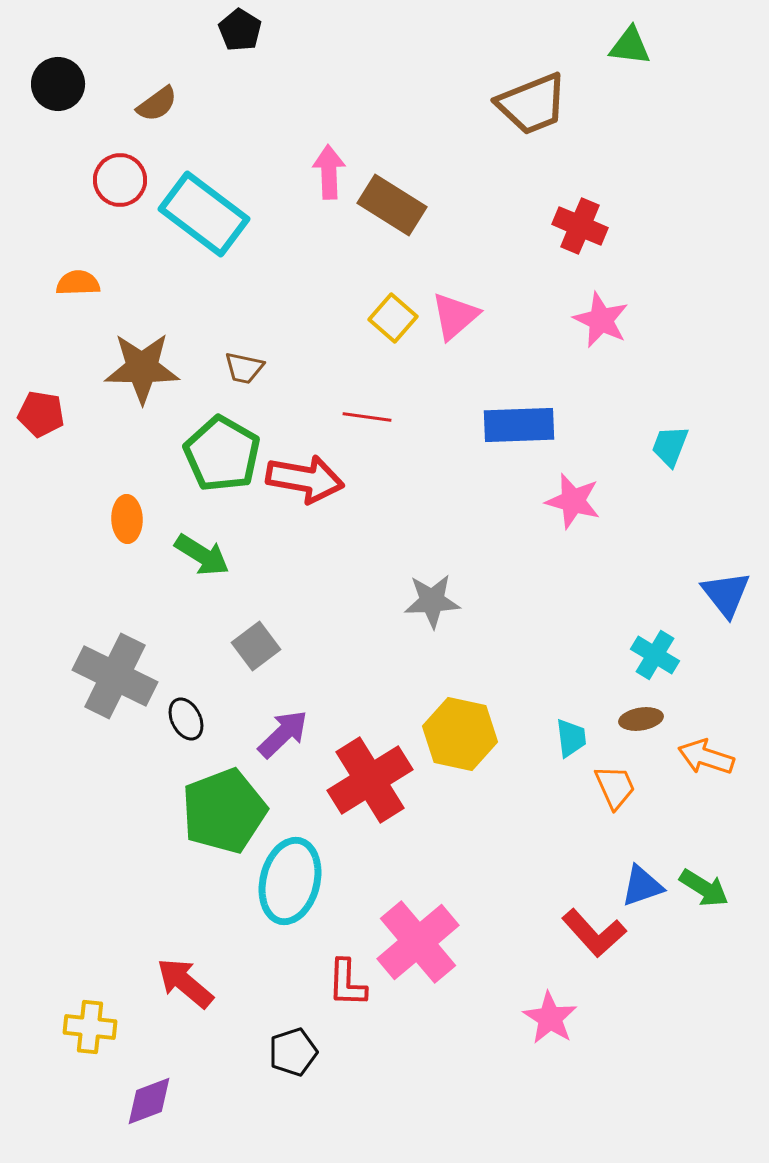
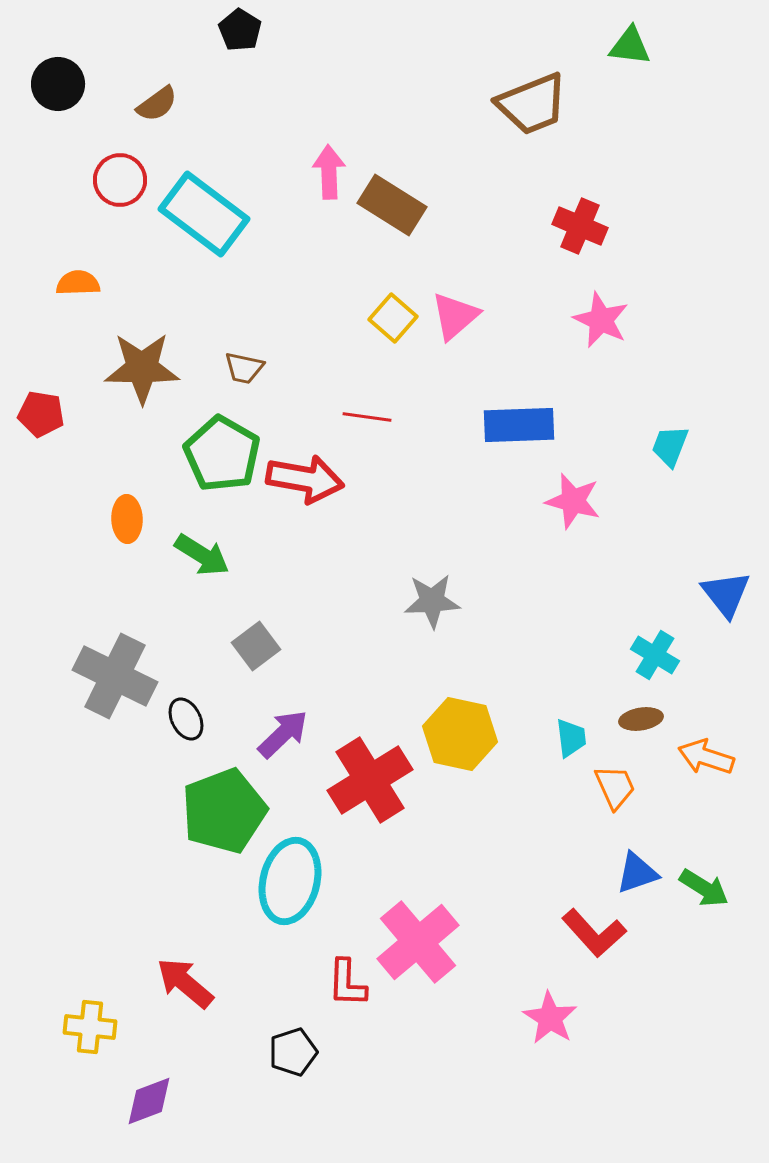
blue triangle at (642, 886): moved 5 px left, 13 px up
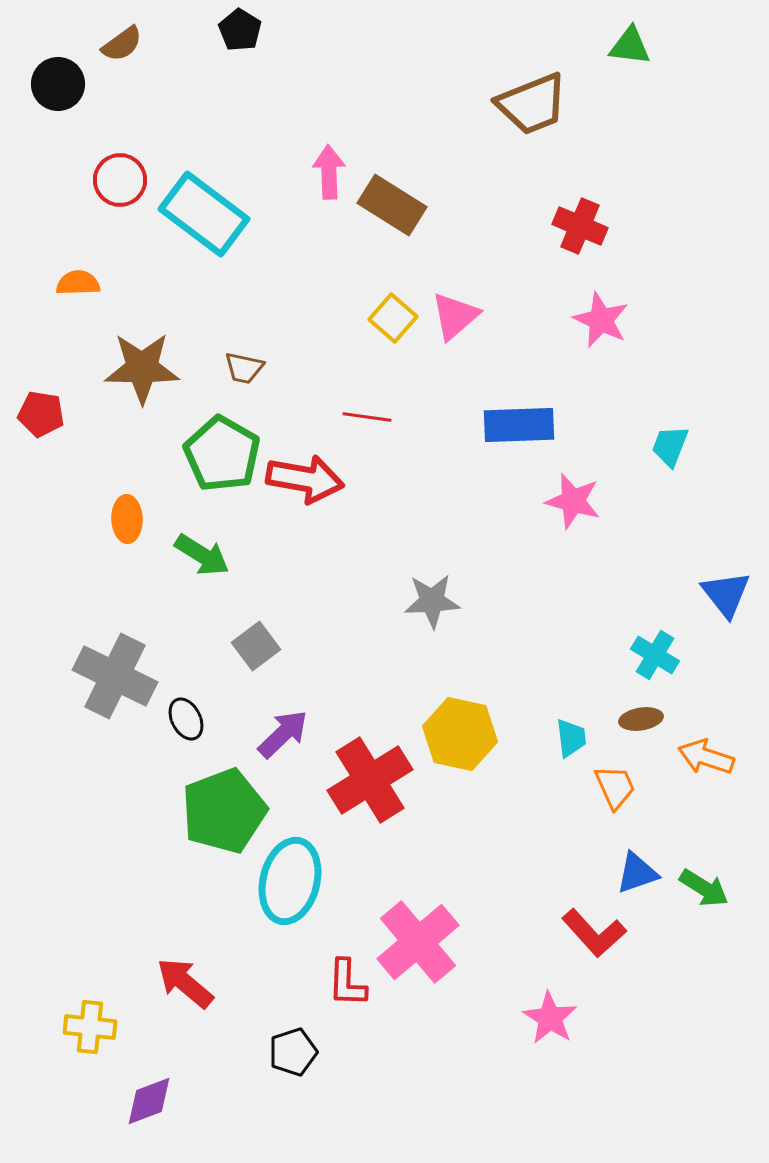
brown semicircle at (157, 104): moved 35 px left, 60 px up
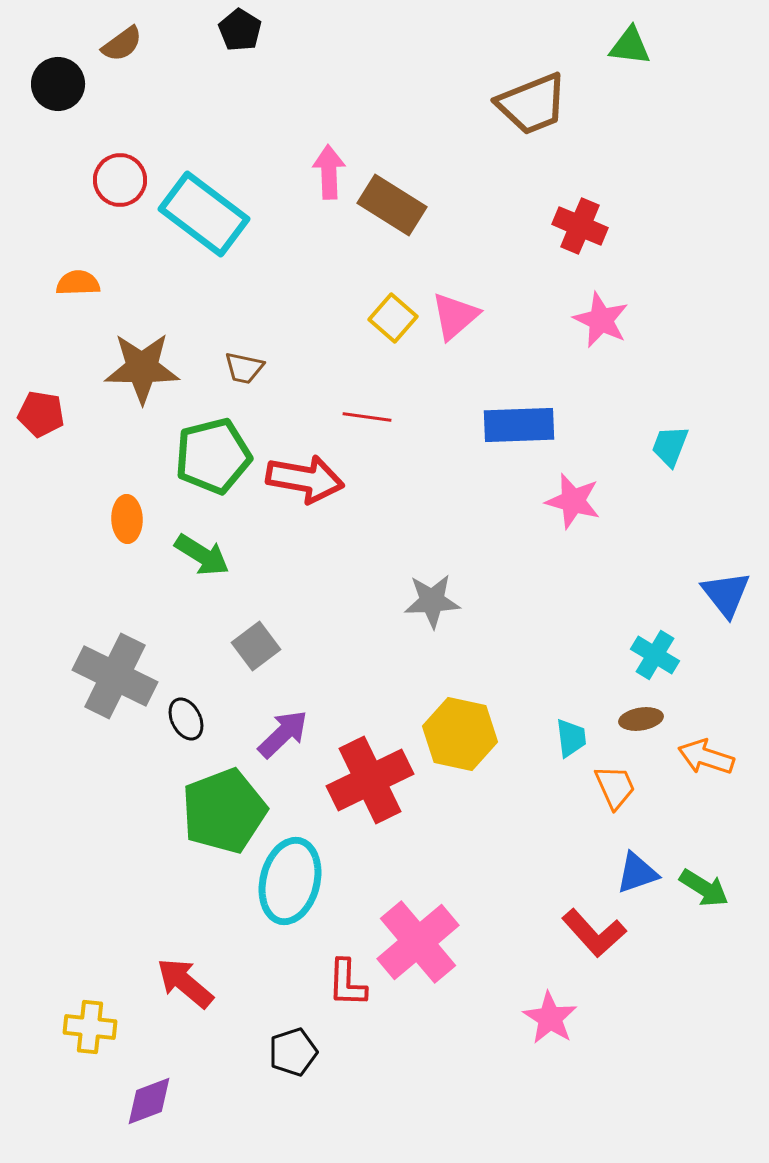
green pentagon at (222, 454): moved 9 px left, 2 px down; rotated 28 degrees clockwise
red cross at (370, 780): rotated 6 degrees clockwise
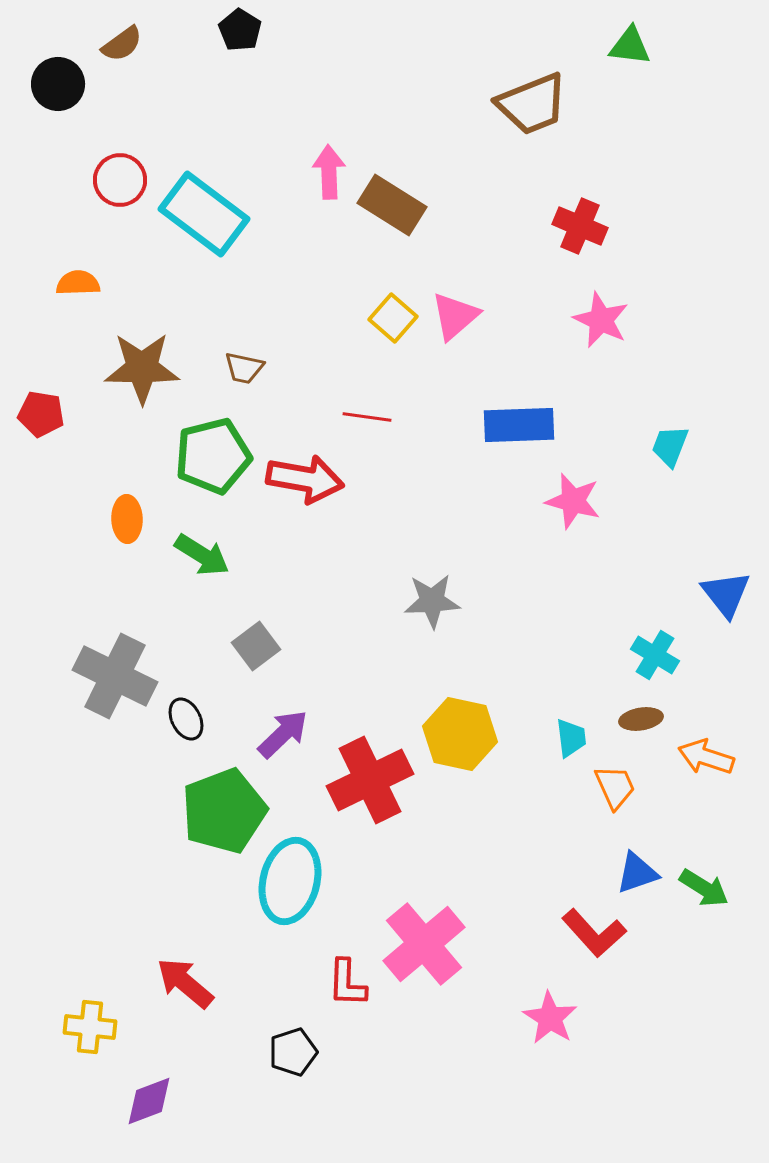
pink cross at (418, 942): moved 6 px right, 2 px down
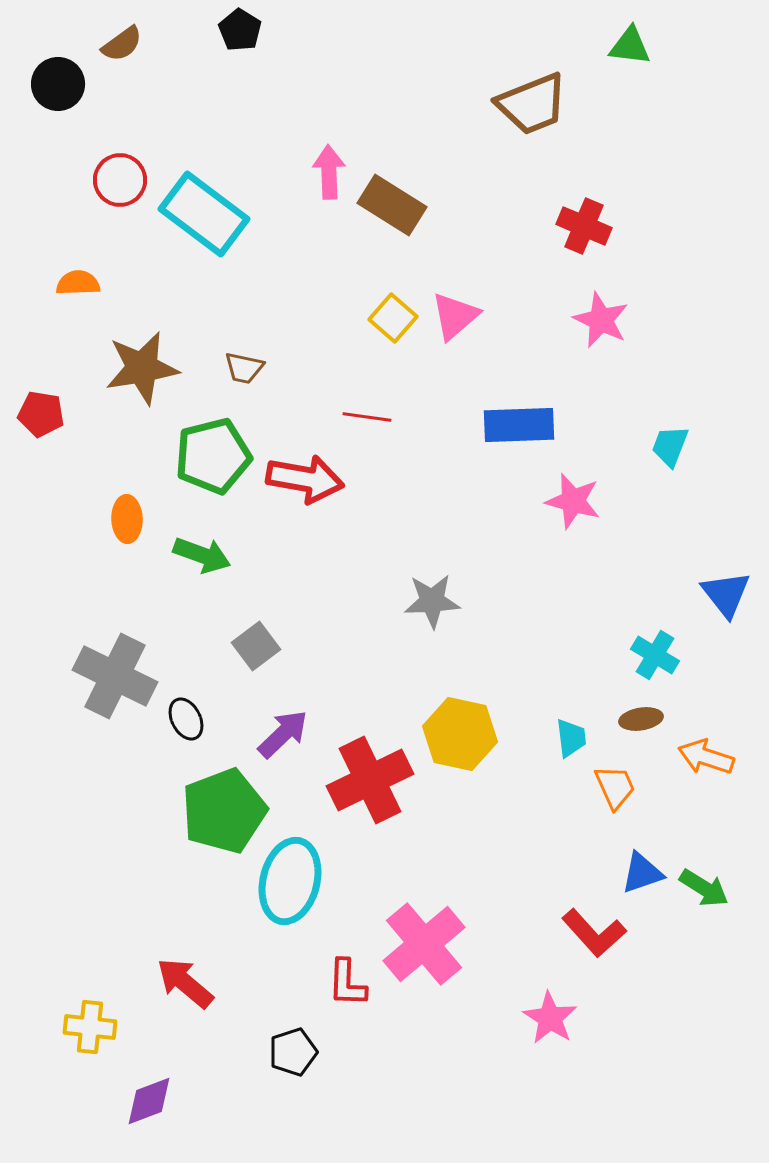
red cross at (580, 226): moved 4 px right
brown star at (142, 368): rotated 10 degrees counterclockwise
green arrow at (202, 555): rotated 12 degrees counterclockwise
blue triangle at (637, 873): moved 5 px right
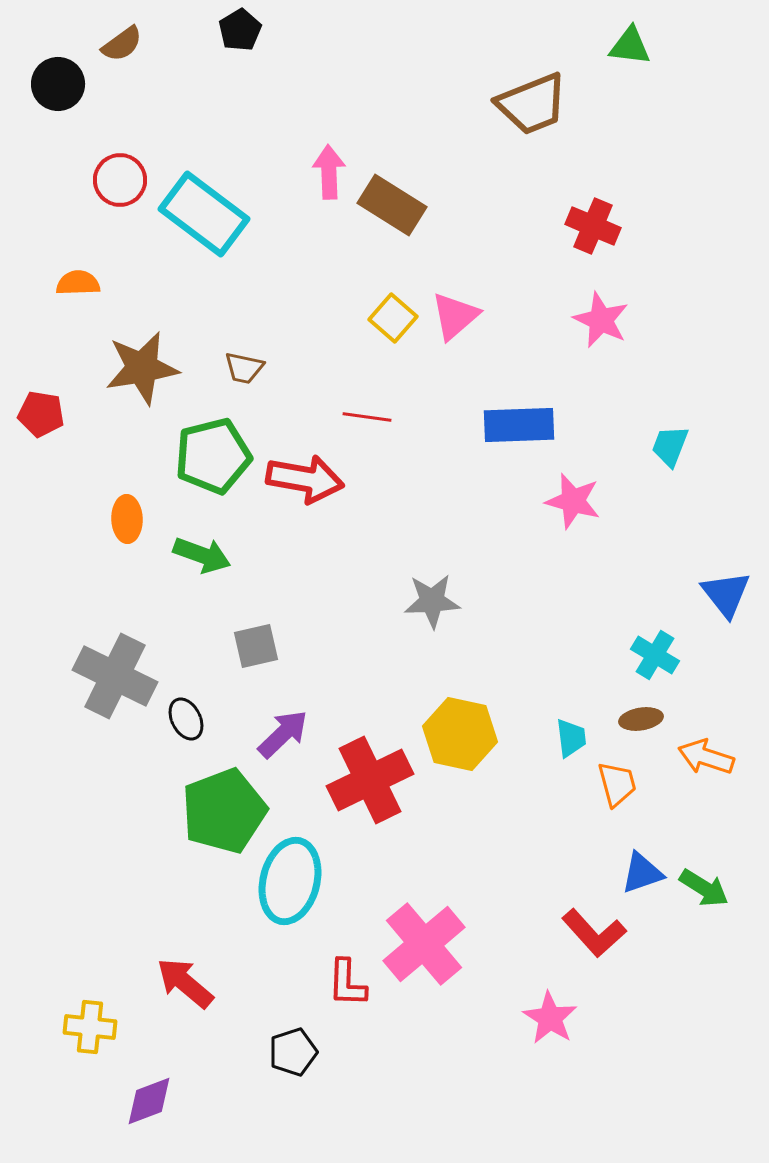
black pentagon at (240, 30): rotated 9 degrees clockwise
red cross at (584, 226): moved 9 px right
gray square at (256, 646): rotated 24 degrees clockwise
orange trapezoid at (615, 787): moved 2 px right, 3 px up; rotated 9 degrees clockwise
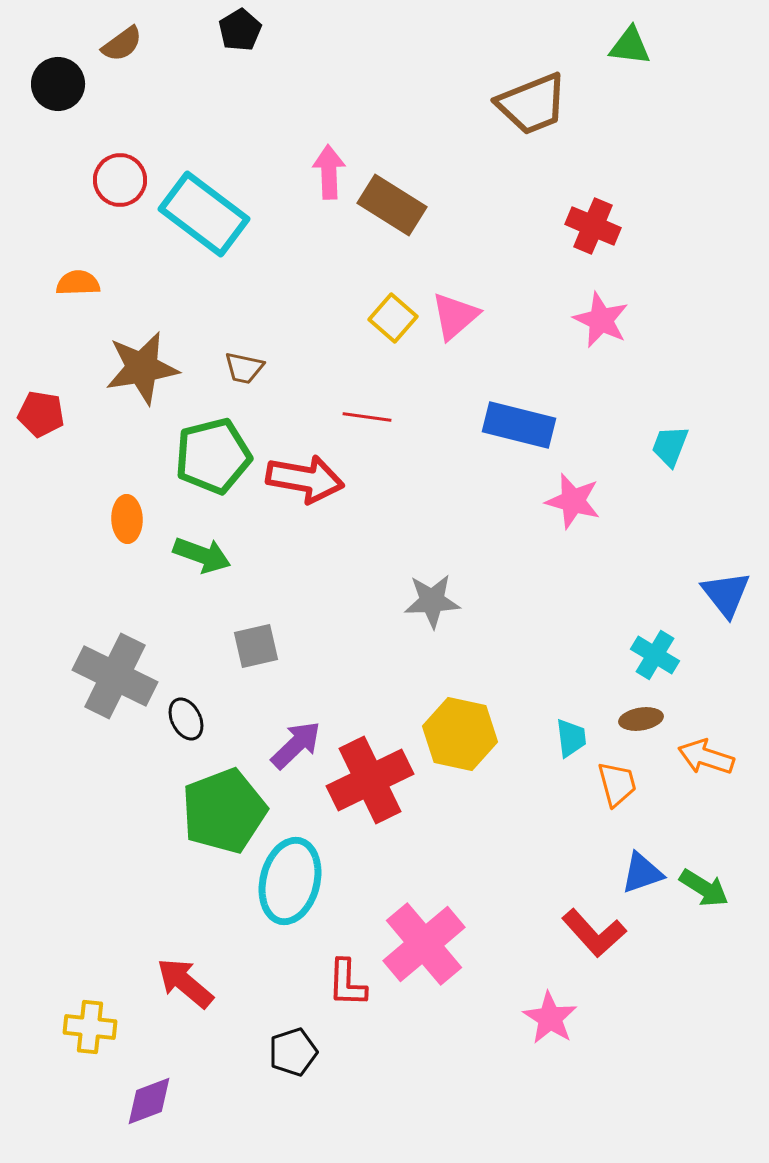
blue rectangle at (519, 425): rotated 16 degrees clockwise
purple arrow at (283, 734): moved 13 px right, 11 px down
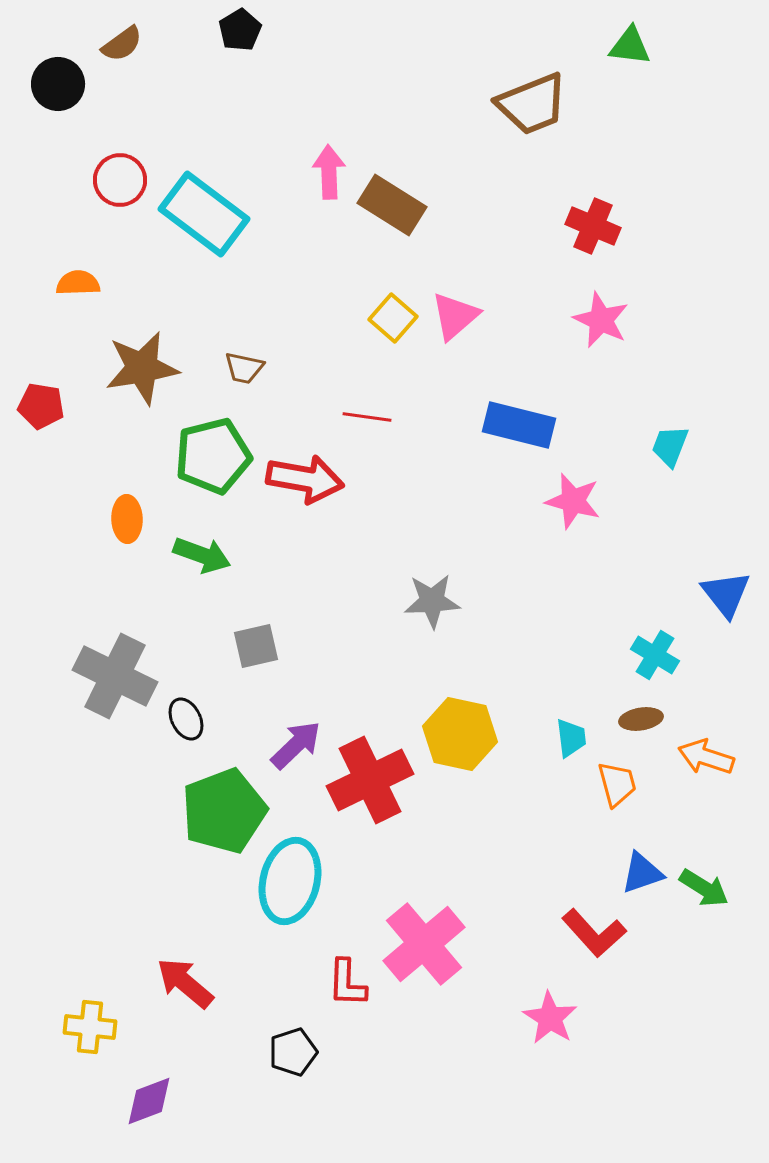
red pentagon at (41, 414): moved 8 px up
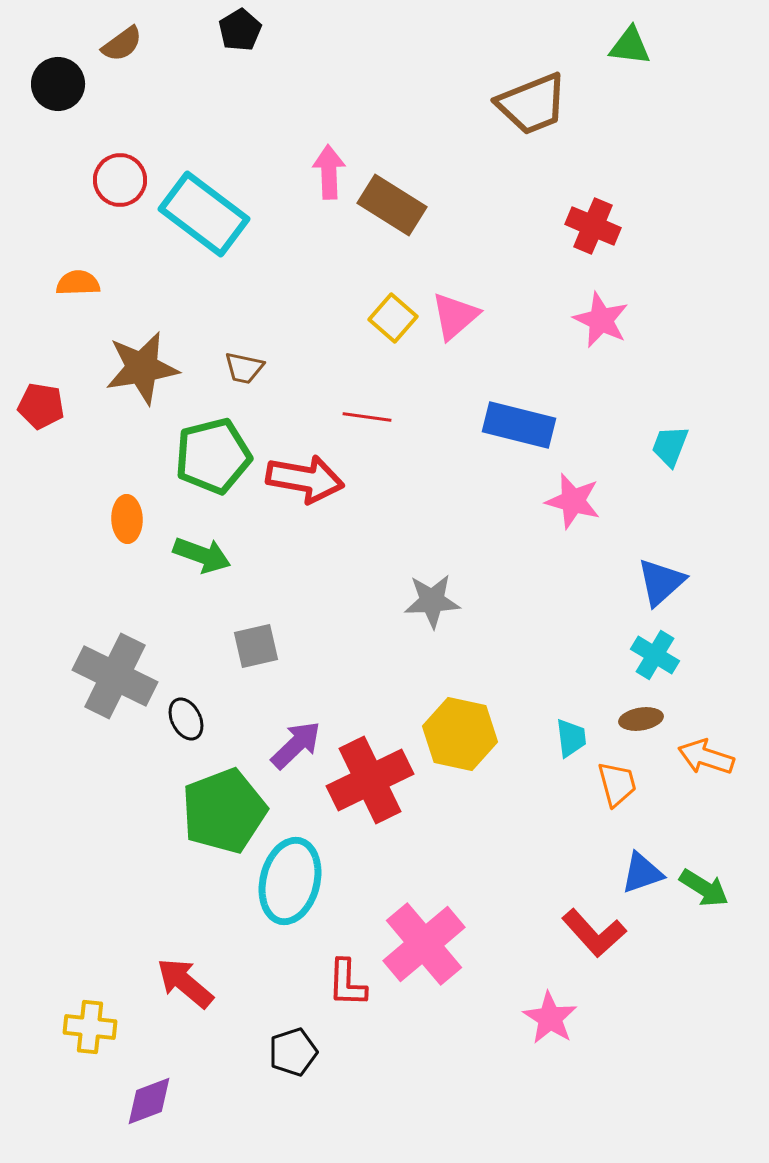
blue triangle at (726, 594): moved 65 px left, 12 px up; rotated 26 degrees clockwise
